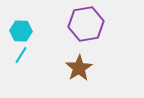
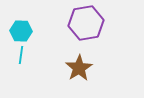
purple hexagon: moved 1 px up
cyan line: rotated 24 degrees counterclockwise
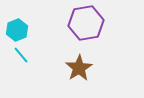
cyan hexagon: moved 4 px left, 1 px up; rotated 25 degrees counterclockwise
cyan line: rotated 48 degrees counterclockwise
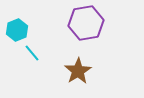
cyan line: moved 11 px right, 2 px up
brown star: moved 1 px left, 3 px down
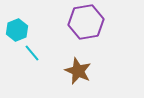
purple hexagon: moved 1 px up
brown star: rotated 16 degrees counterclockwise
